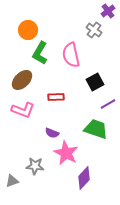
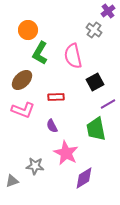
pink semicircle: moved 2 px right, 1 px down
green trapezoid: rotated 120 degrees counterclockwise
purple semicircle: moved 7 px up; rotated 40 degrees clockwise
purple diamond: rotated 15 degrees clockwise
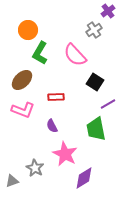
gray cross: rotated 21 degrees clockwise
pink semicircle: moved 2 px right, 1 px up; rotated 30 degrees counterclockwise
black square: rotated 30 degrees counterclockwise
pink star: moved 1 px left, 1 px down
gray star: moved 2 px down; rotated 24 degrees clockwise
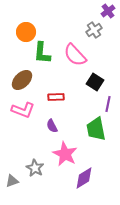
orange circle: moved 2 px left, 2 px down
green L-shape: moved 2 px right; rotated 25 degrees counterclockwise
purple line: rotated 49 degrees counterclockwise
